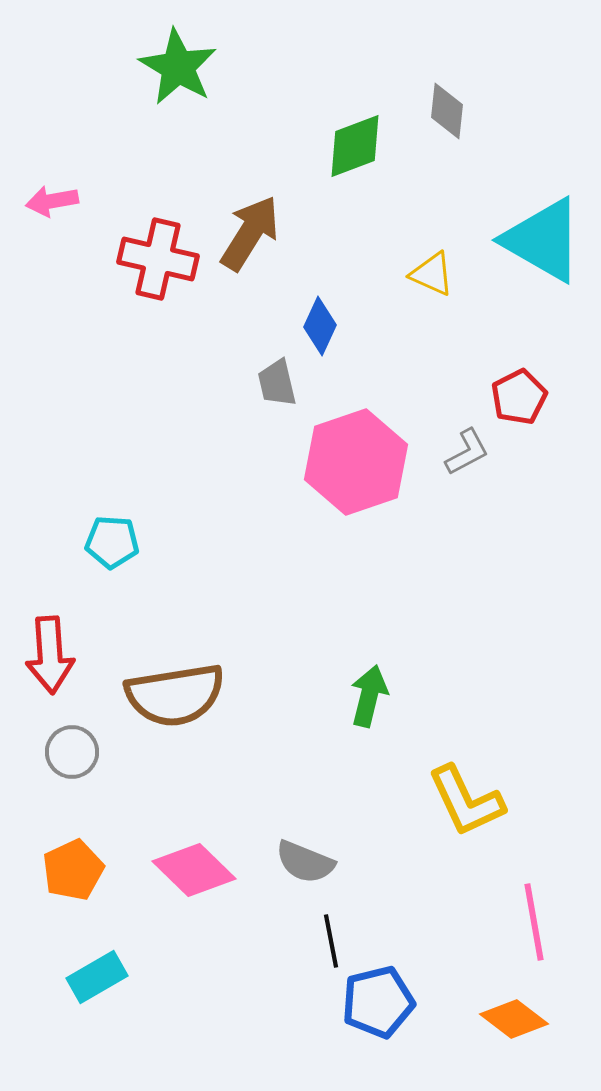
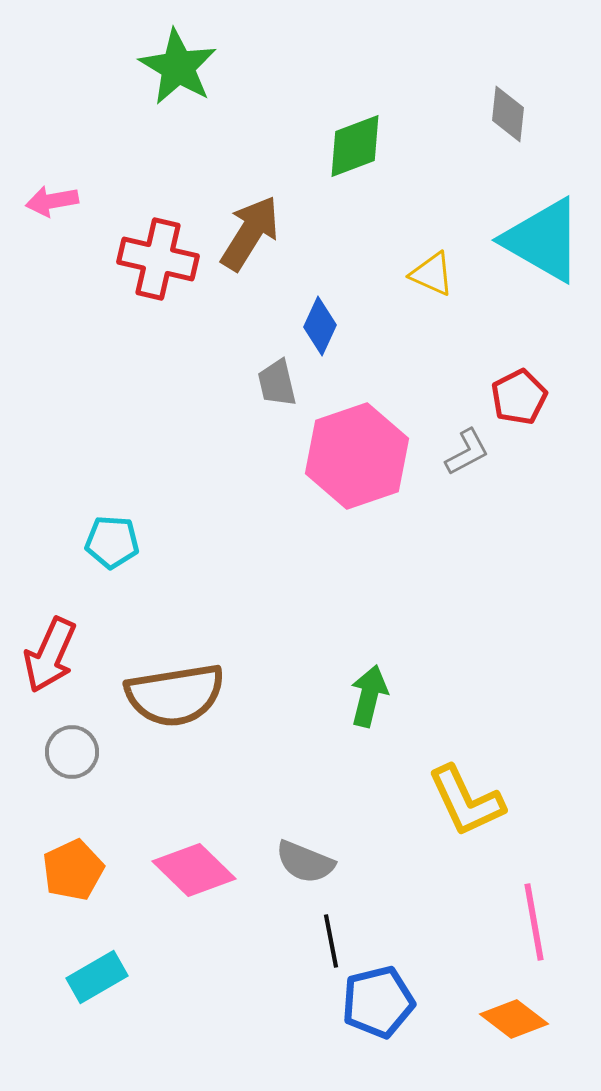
gray diamond: moved 61 px right, 3 px down
pink hexagon: moved 1 px right, 6 px up
red arrow: rotated 28 degrees clockwise
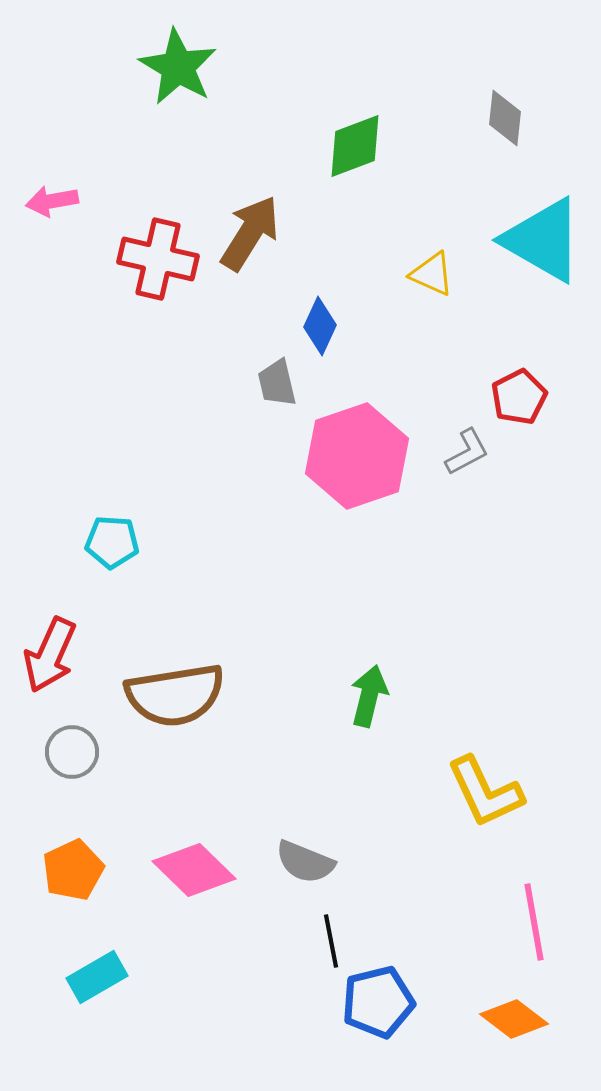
gray diamond: moved 3 px left, 4 px down
yellow L-shape: moved 19 px right, 9 px up
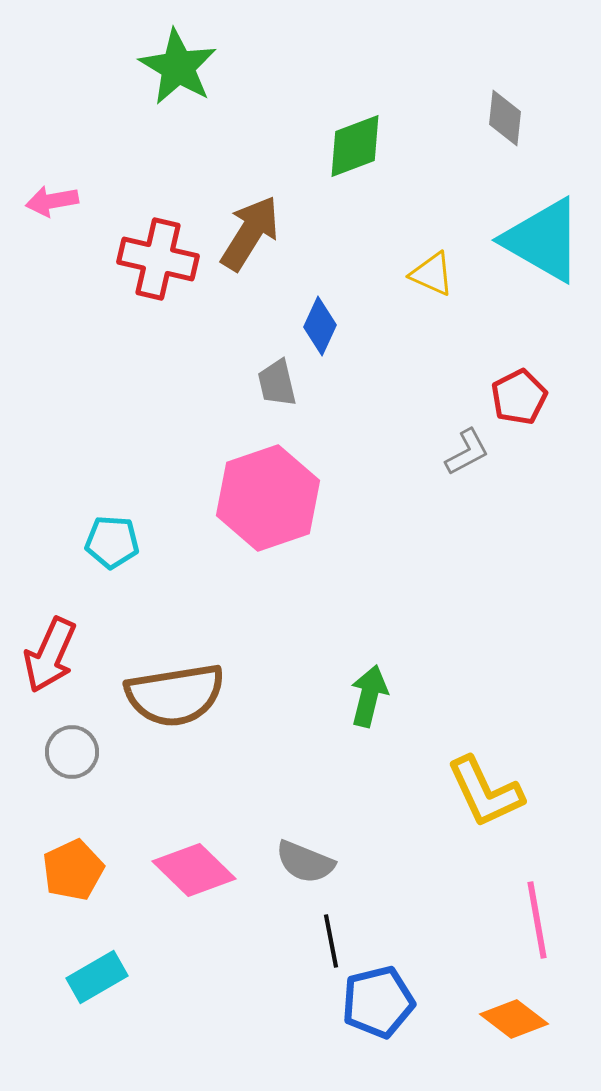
pink hexagon: moved 89 px left, 42 px down
pink line: moved 3 px right, 2 px up
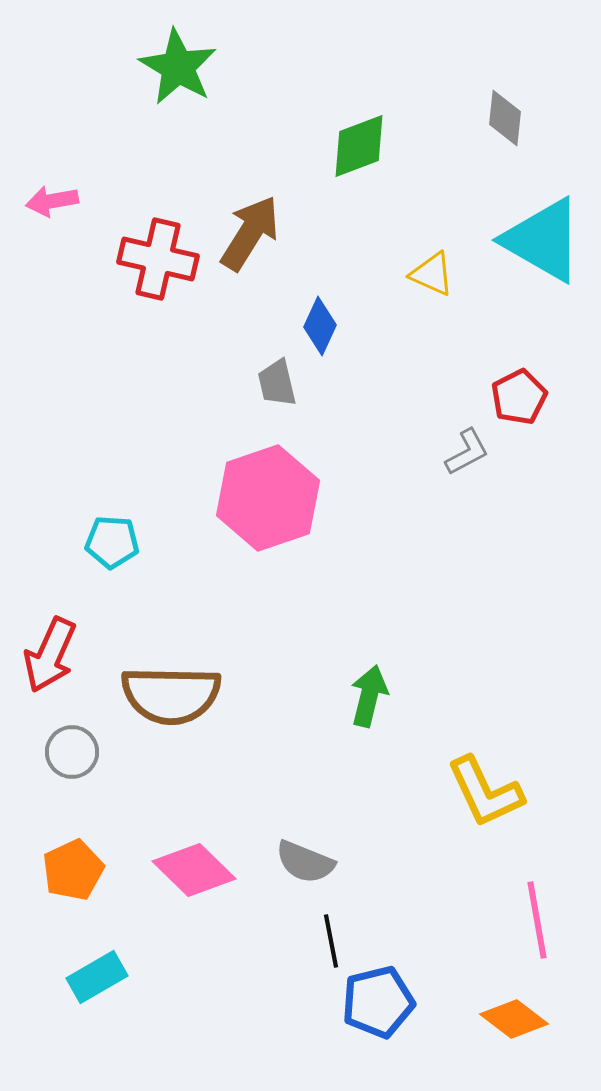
green diamond: moved 4 px right
brown semicircle: moved 4 px left; rotated 10 degrees clockwise
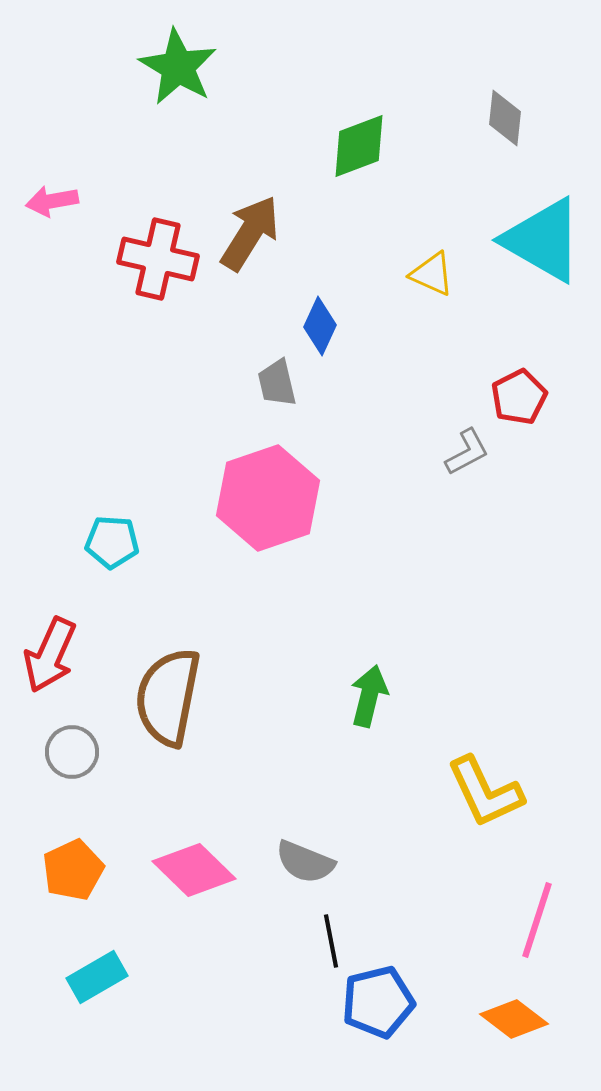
brown semicircle: moved 3 px left, 2 px down; rotated 100 degrees clockwise
pink line: rotated 28 degrees clockwise
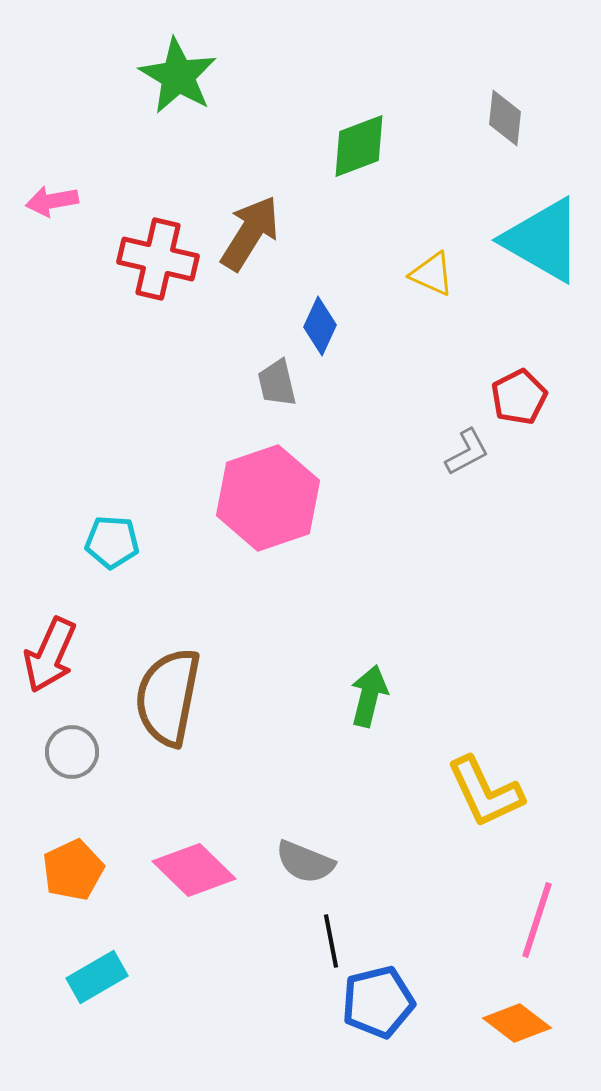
green star: moved 9 px down
orange diamond: moved 3 px right, 4 px down
